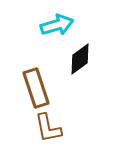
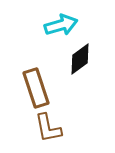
cyan arrow: moved 4 px right
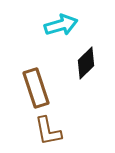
black diamond: moved 6 px right, 4 px down; rotated 8 degrees counterclockwise
brown L-shape: moved 3 px down
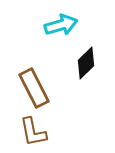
brown rectangle: moved 2 px left; rotated 9 degrees counterclockwise
brown L-shape: moved 15 px left, 1 px down
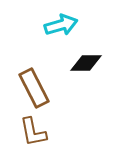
black diamond: rotated 44 degrees clockwise
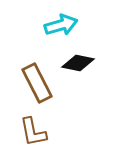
black diamond: moved 8 px left; rotated 12 degrees clockwise
brown rectangle: moved 3 px right, 5 px up
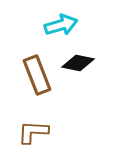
brown rectangle: moved 8 px up; rotated 6 degrees clockwise
brown L-shape: rotated 104 degrees clockwise
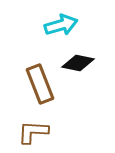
brown rectangle: moved 3 px right, 9 px down
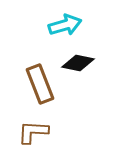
cyan arrow: moved 4 px right
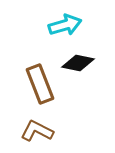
brown L-shape: moved 4 px right, 1 px up; rotated 24 degrees clockwise
